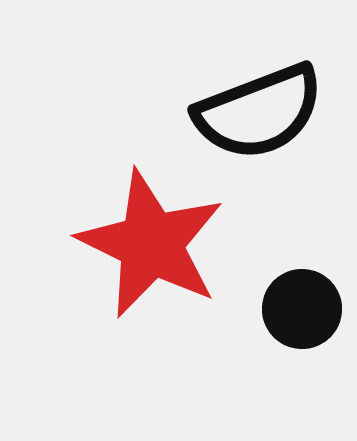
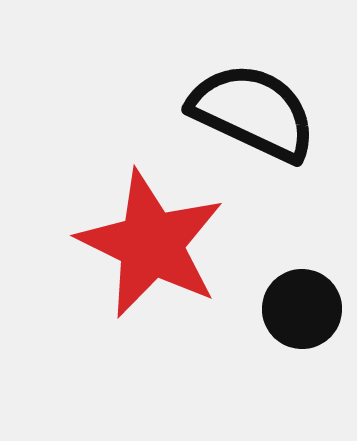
black semicircle: moved 6 px left; rotated 134 degrees counterclockwise
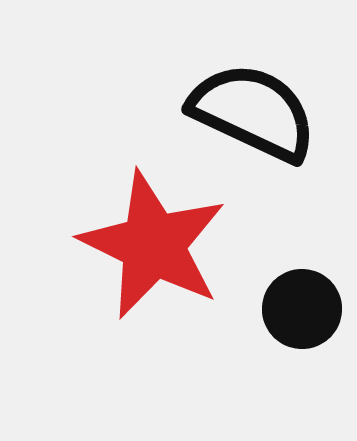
red star: moved 2 px right, 1 px down
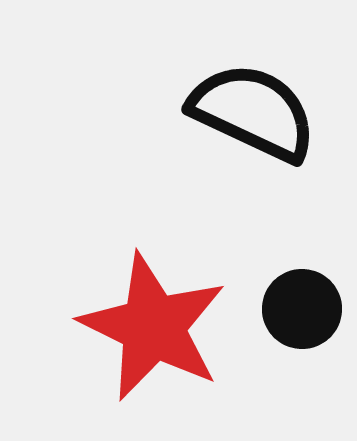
red star: moved 82 px down
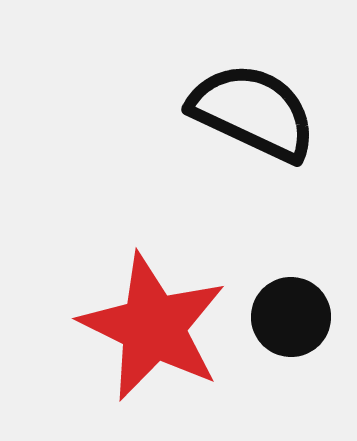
black circle: moved 11 px left, 8 px down
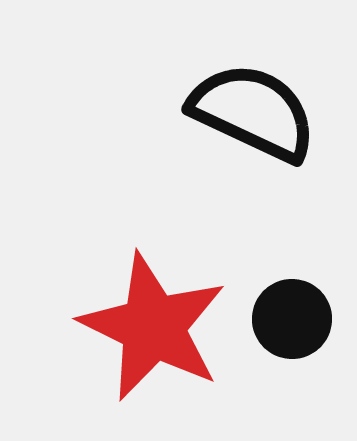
black circle: moved 1 px right, 2 px down
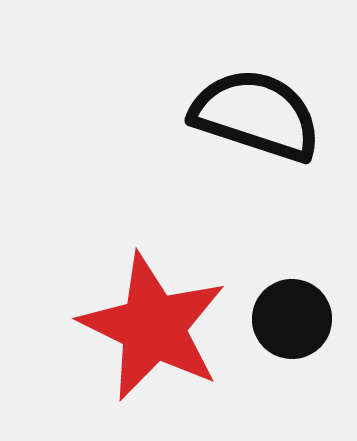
black semicircle: moved 3 px right, 3 px down; rotated 7 degrees counterclockwise
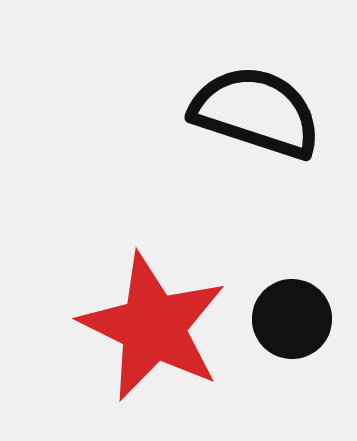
black semicircle: moved 3 px up
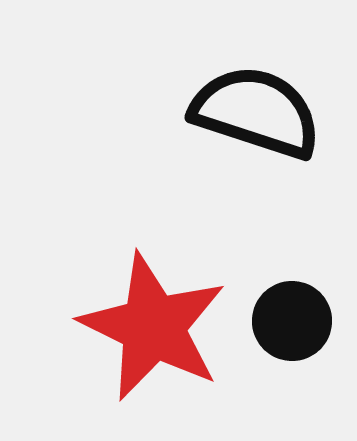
black circle: moved 2 px down
